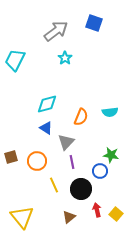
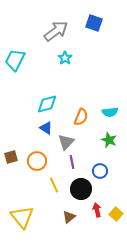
green star: moved 2 px left, 15 px up; rotated 14 degrees clockwise
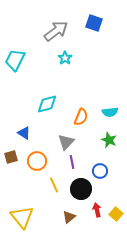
blue triangle: moved 22 px left, 5 px down
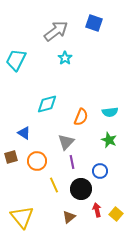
cyan trapezoid: moved 1 px right
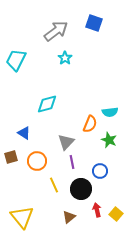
orange semicircle: moved 9 px right, 7 px down
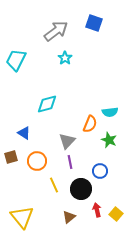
gray triangle: moved 1 px right, 1 px up
purple line: moved 2 px left
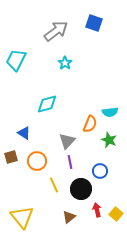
cyan star: moved 5 px down
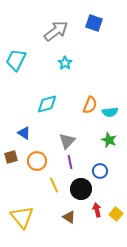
orange semicircle: moved 19 px up
brown triangle: rotated 48 degrees counterclockwise
